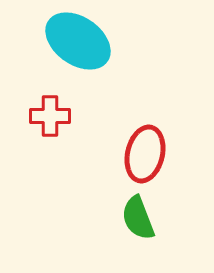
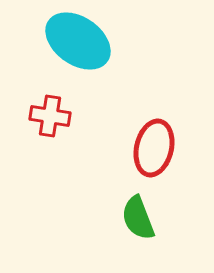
red cross: rotated 9 degrees clockwise
red ellipse: moved 9 px right, 6 px up
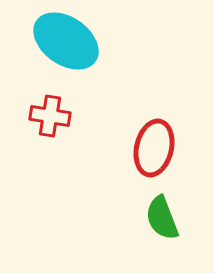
cyan ellipse: moved 12 px left
green semicircle: moved 24 px right
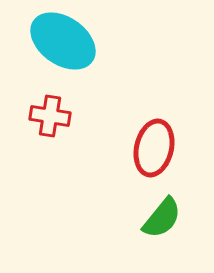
cyan ellipse: moved 3 px left
green semicircle: rotated 120 degrees counterclockwise
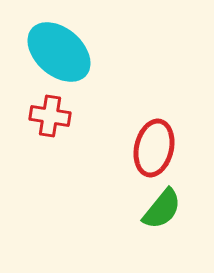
cyan ellipse: moved 4 px left, 11 px down; rotated 6 degrees clockwise
green semicircle: moved 9 px up
